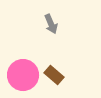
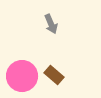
pink circle: moved 1 px left, 1 px down
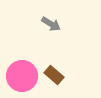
gray arrow: rotated 36 degrees counterclockwise
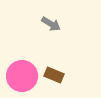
brown rectangle: rotated 18 degrees counterclockwise
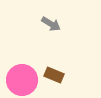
pink circle: moved 4 px down
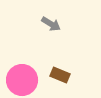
brown rectangle: moved 6 px right
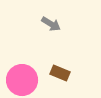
brown rectangle: moved 2 px up
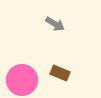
gray arrow: moved 4 px right
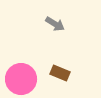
pink circle: moved 1 px left, 1 px up
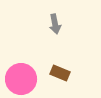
gray arrow: rotated 48 degrees clockwise
